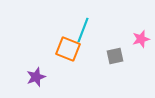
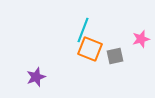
orange square: moved 22 px right
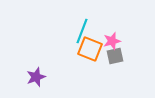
cyan line: moved 1 px left, 1 px down
pink star: moved 29 px left, 2 px down
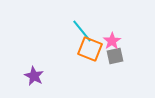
cyan line: rotated 60 degrees counterclockwise
pink star: rotated 18 degrees counterclockwise
purple star: moved 2 px left, 1 px up; rotated 24 degrees counterclockwise
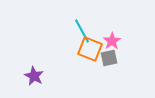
cyan line: rotated 10 degrees clockwise
gray square: moved 6 px left, 2 px down
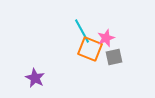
pink star: moved 6 px left, 3 px up; rotated 12 degrees clockwise
gray square: moved 5 px right, 1 px up
purple star: moved 1 px right, 2 px down
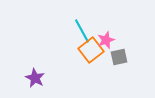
pink star: moved 2 px down
orange square: moved 1 px right, 1 px down; rotated 30 degrees clockwise
gray square: moved 5 px right
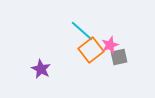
cyan line: rotated 20 degrees counterclockwise
pink star: moved 4 px right, 5 px down
purple star: moved 6 px right, 9 px up
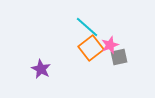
cyan line: moved 5 px right, 4 px up
orange square: moved 2 px up
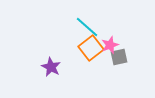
purple star: moved 10 px right, 2 px up
